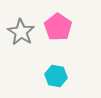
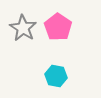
gray star: moved 2 px right, 4 px up
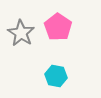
gray star: moved 2 px left, 5 px down
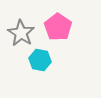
cyan hexagon: moved 16 px left, 16 px up
